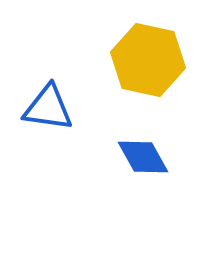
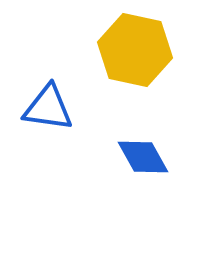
yellow hexagon: moved 13 px left, 10 px up
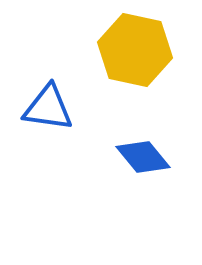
blue diamond: rotated 10 degrees counterclockwise
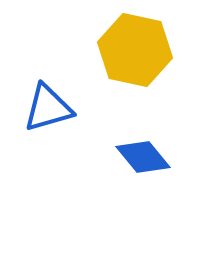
blue triangle: rotated 24 degrees counterclockwise
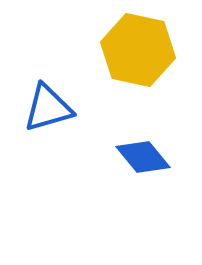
yellow hexagon: moved 3 px right
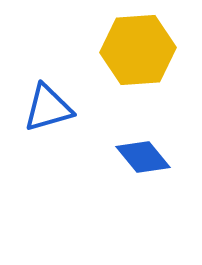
yellow hexagon: rotated 16 degrees counterclockwise
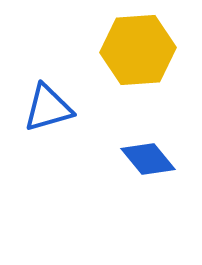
blue diamond: moved 5 px right, 2 px down
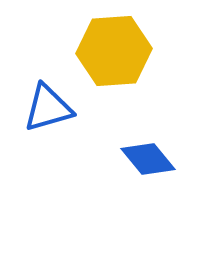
yellow hexagon: moved 24 px left, 1 px down
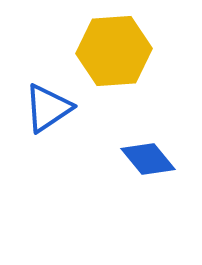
blue triangle: rotated 18 degrees counterclockwise
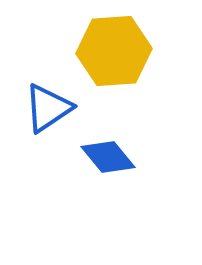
blue diamond: moved 40 px left, 2 px up
